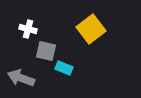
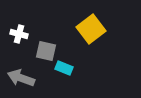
white cross: moved 9 px left, 5 px down
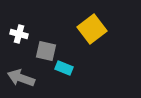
yellow square: moved 1 px right
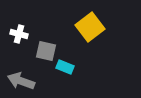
yellow square: moved 2 px left, 2 px up
cyan rectangle: moved 1 px right, 1 px up
gray arrow: moved 3 px down
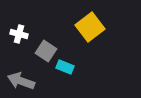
gray square: rotated 20 degrees clockwise
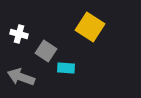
yellow square: rotated 20 degrees counterclockwise
cyan rectangle: moved 1 px right, 1 px down; rotated 18 degrees counterclockwise
gray arrow: moved 4 px up
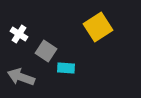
yellow square: moved 8 px right; rotated 24 degrees clockwise
white cross: rotated 18 degrees clockwise
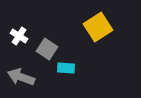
white cross: moved 2 px down
gray square: moved 1 px right, 2 px up
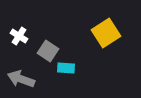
yellow square: moved 8 px right, 6 px down
gray square: moved 1 px right, 2 px down
gray arrow: moved 2 px down
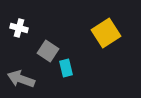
white cross: moved 8 px up; rotated 18 degrees counterclockwise
cyan rectangle: rotated 72 degrees clockwise
